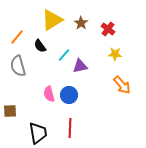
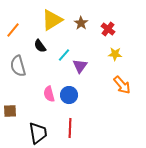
orange line: moved 4 px left, 7 px up
purple triangle: rotated 42 degrees counterclockwise
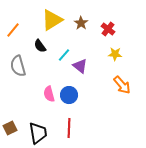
purple triangle: rotated 28 degrees counterclockwise
brown square: moved 17 px down; rotated 24 degrees counterclockwise
red line: moved 1 px left
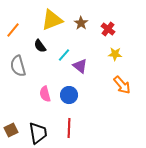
yellow triangle: rotated 10 degrees clockwise
pink semicircle: moved 4 px left
brown square: moved 1 px right, 2 px down
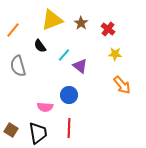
pink semicircle: moved 13 px down; rotated 70 degrees counterclockwise
brown square: rotated 32 degrees counterclockwise
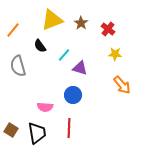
purple triangle: moved 2 px down; rotated 21 degrees counterclockwise
blue circle: moved 4 px right
black trapezoid: moved 1 px left
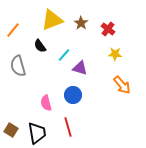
pink semicircle: moved 1 px right, 4 px up; rotated 70 degrees clockwise
red line: moved 1 px left, 1 px up; rotated 18 degrees counterclockwise
